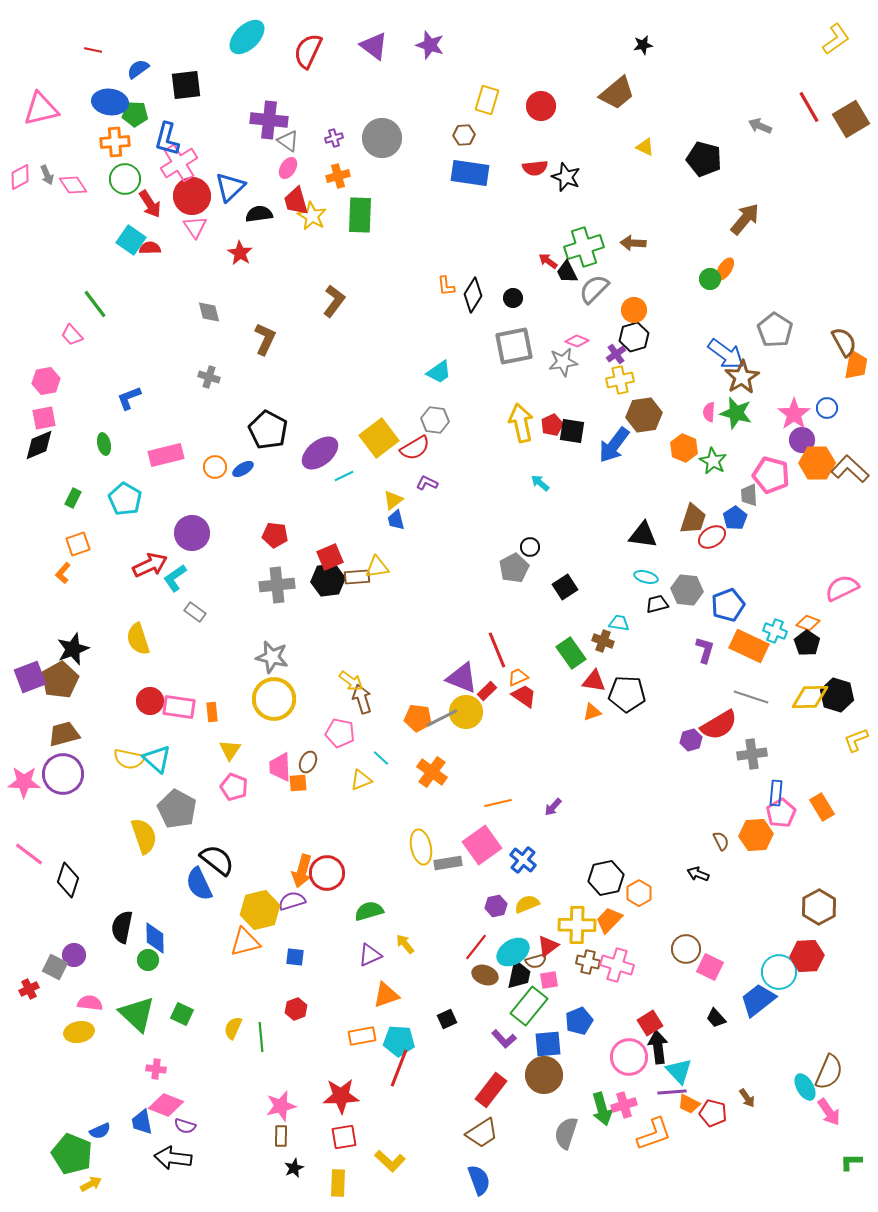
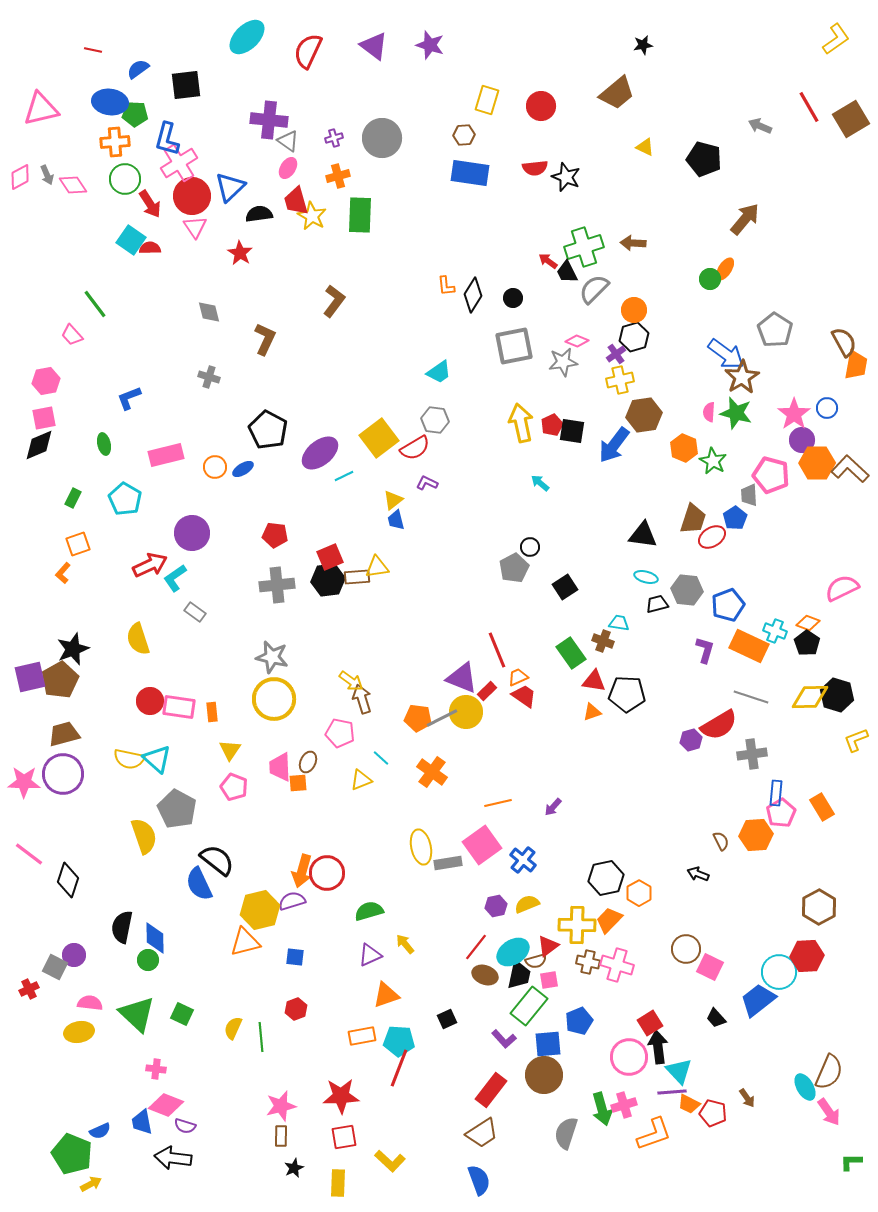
purple square at (30, 677): rotated 8 degrees clockwise
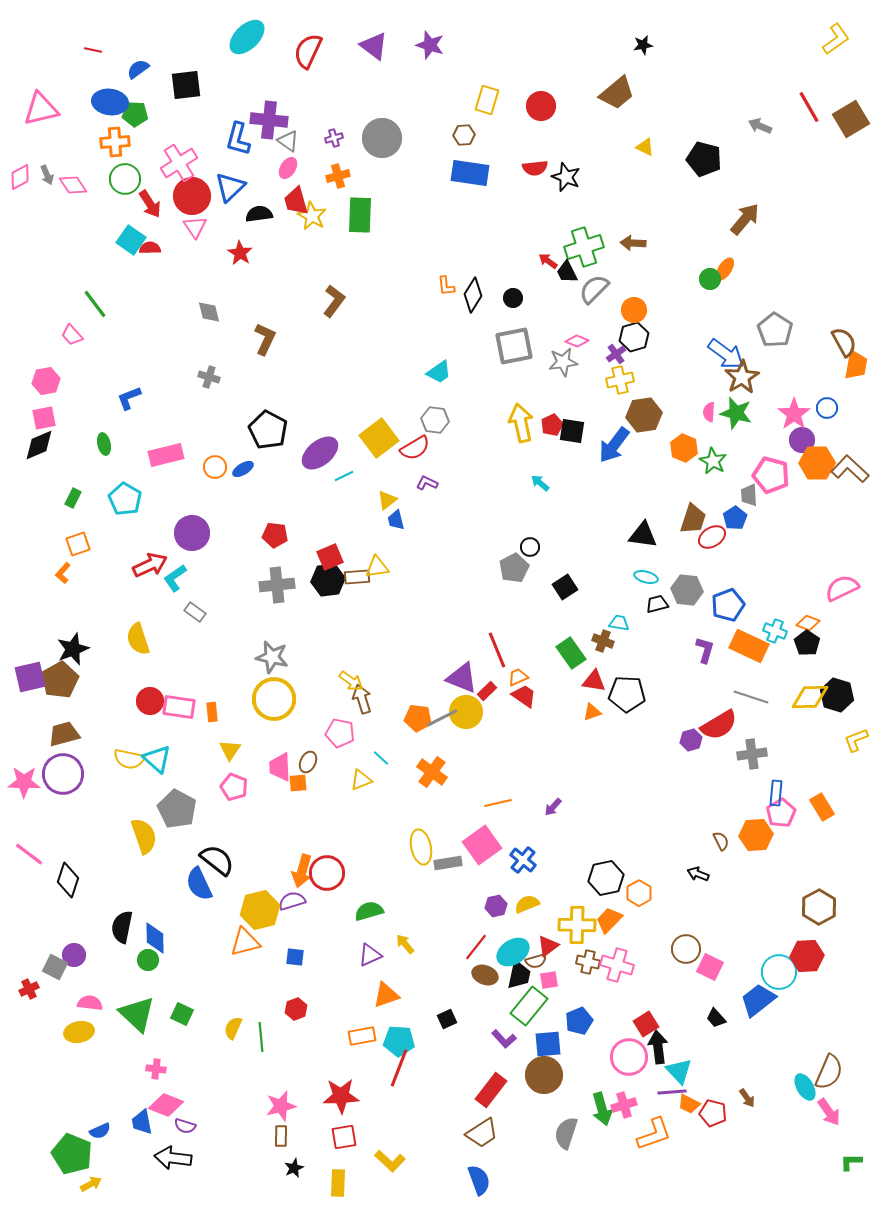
blue L-shape at (167, 139): moved 71 px right
yellow triangle at (393, 500): moved 6 px left
red square at (650, 1023): moved 4 px left, 1 px down
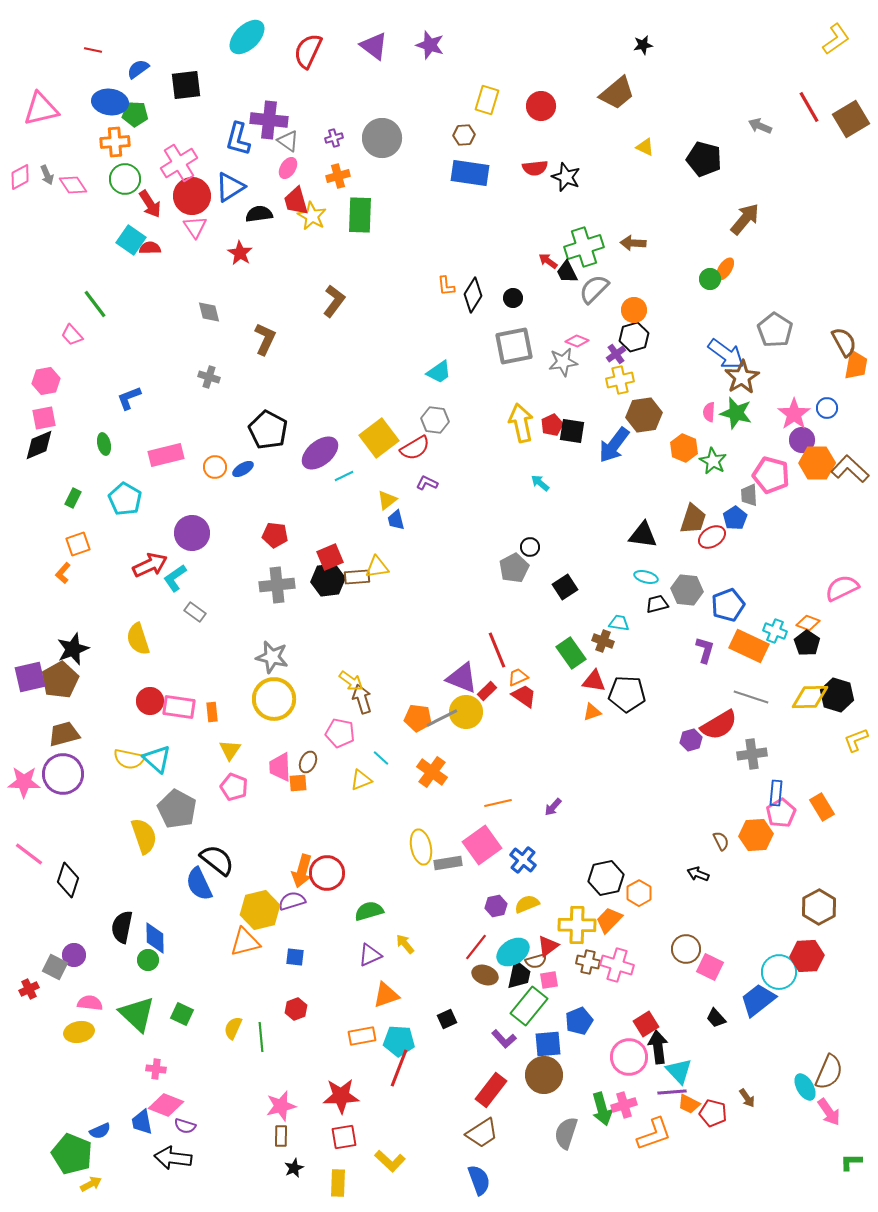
blue triangle at (230, 187): rotated 12 degrees clockwise
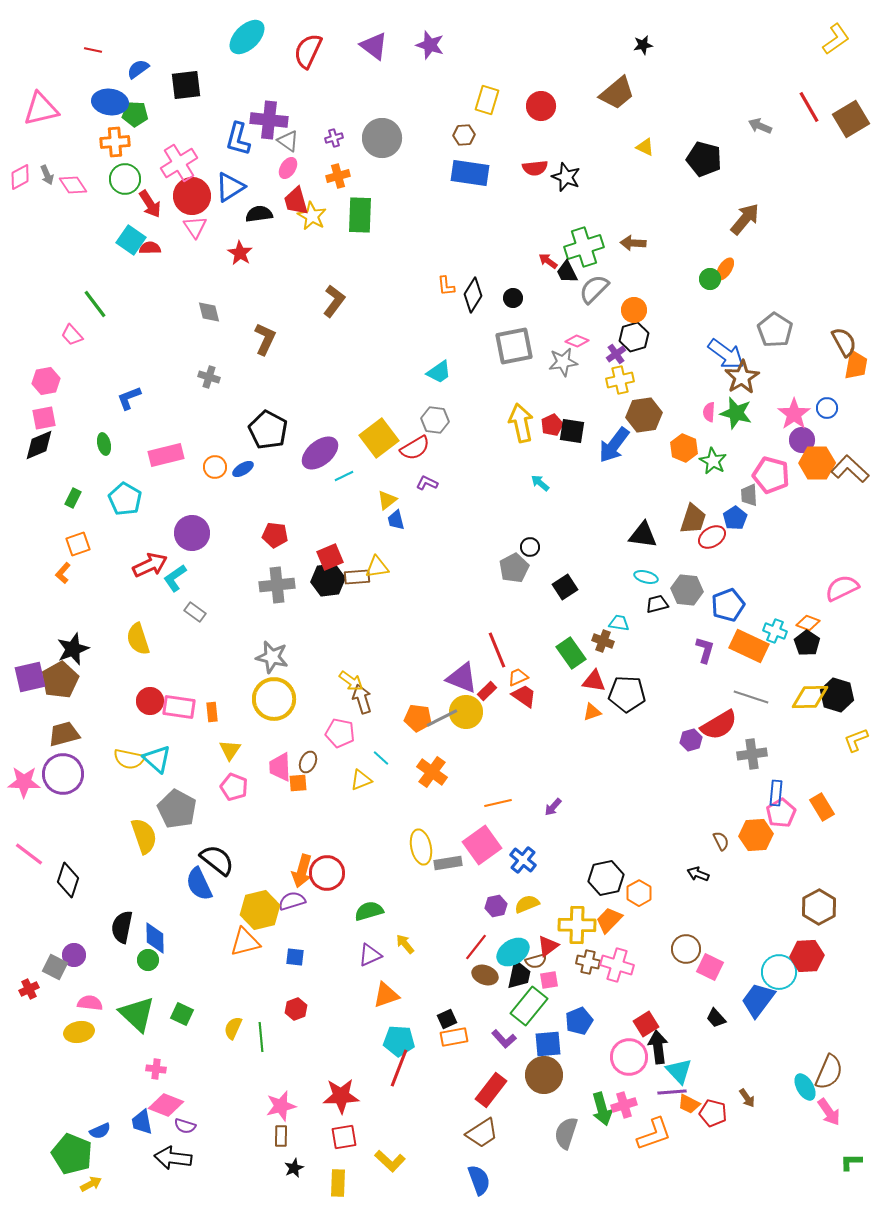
blue trapezoid at (758, 1000): rotated 15 degrees counterclockwise
orange rectangle at (362, 1036): moved 92 px right, 1 px down
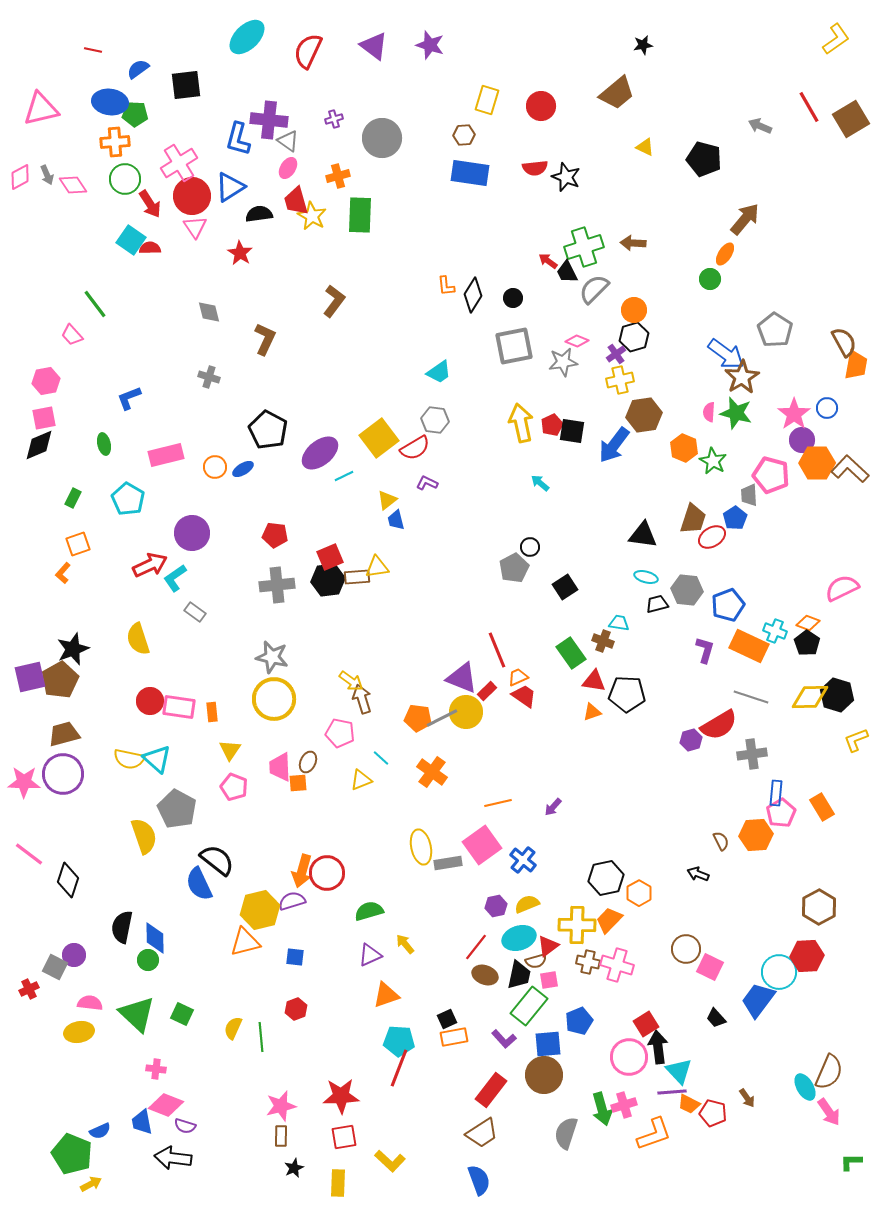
purple cross at (334, 138): moved 19 px up
orange ellipse at (725, 269): moved 15 px up
cyan pentagon at (125, 499): moved 3 px right
cyan ellipse at (513, 952): moved 6 px right, 14 px up; rotated 16 degrees clockwise
